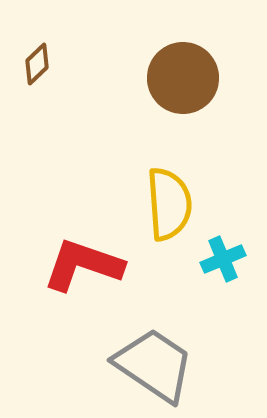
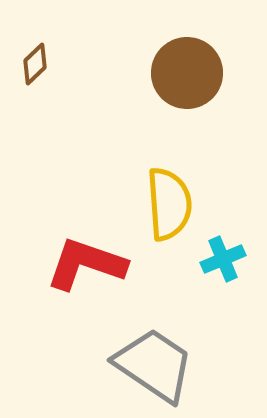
brown diamond: moved 2 px left
brown circle: moved 4 px right, 5 px up
red L-shape: moved 3 px right, 1 px up
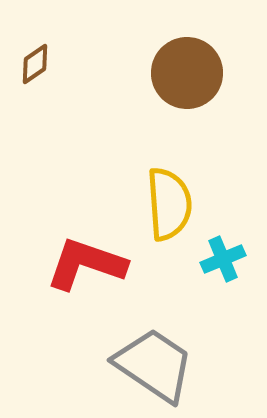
brown diamond: rotated 9 degrees clockwise
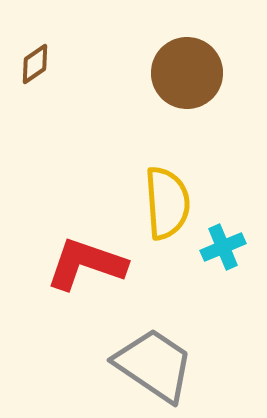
yellow semicircle: moved 2 px left, 1 px up
cyan cross: moved 12 px up
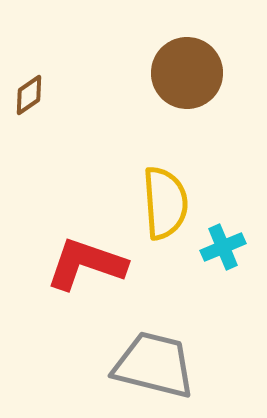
brown diamond: moved 6 px left, 31 px down
yellow semicircle: moved 2 px left
gray trapezoid: rotated 20 degrees counterclockwise
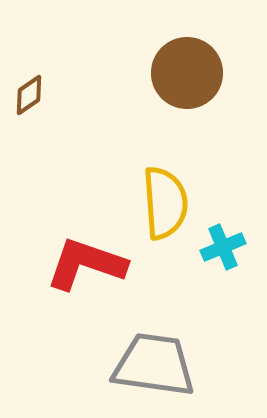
gray trapezoid: rotated 6 degrees counterclockwise
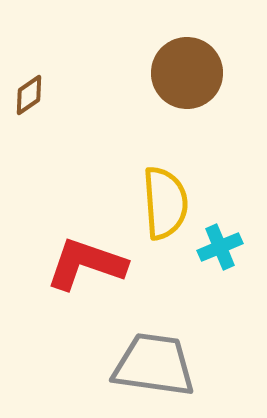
cyan cross: moved 3 px left
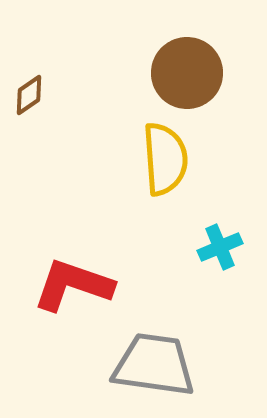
yellow semicircle: moved 44 px up
red L-shape: moved 13 px left, 21 px down
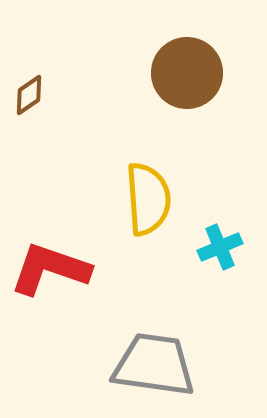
yellow semicircle: moved 17 px left, 40 px down
red L-shape: moved 23 px left, 16 px up
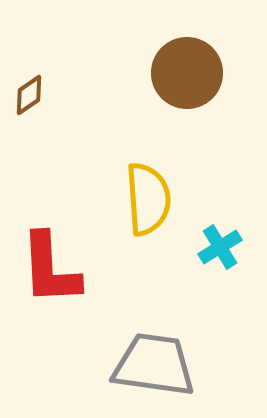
cyan cross: rotated 9 degrees counterclockwise
red L-shape: rotated 112 degrees counterclockwise
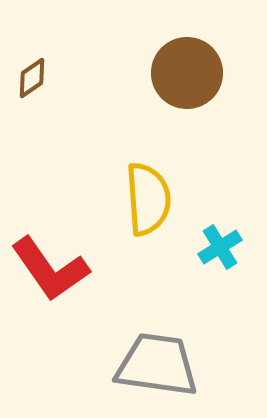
brown diamond: moved 3 px right, 17 px up
red L-shape: rotated 32 degrees counterclockwise
gray trapezoid: moved 3 px right
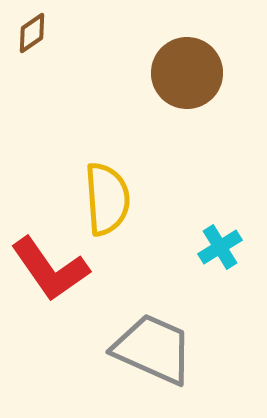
brown diamond: moved 45 px up
yellow semicircle: moved 41 px left
gray trapezoid: moved 4 px left, 16 px up; rotated 16 degrees clockwise
